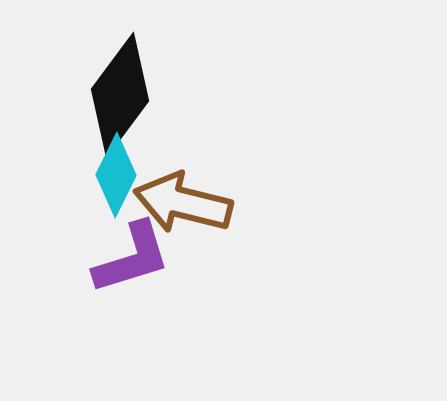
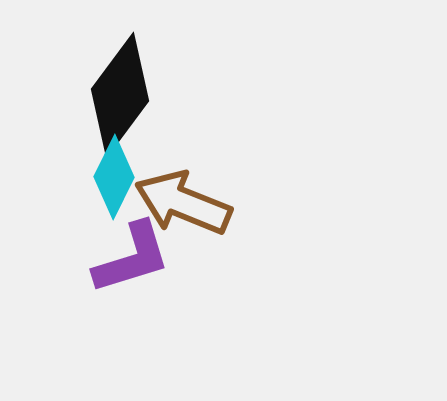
cyan diamond: moved 2 px left, 2 px down
brown arrow: rotated 8 degrees clockwise
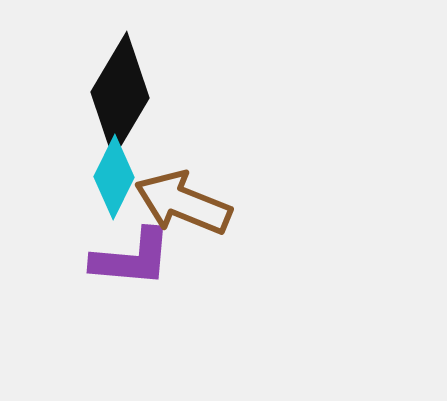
black diamond: rotated 6 degrees counterclockwise
purple L-shape: rotated 22 degrees clockwise
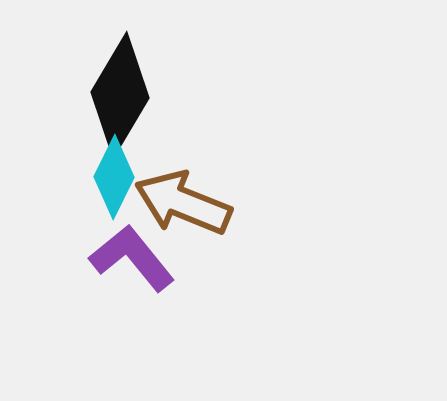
purple L-shape: rotated 134 degrees counterclockwise
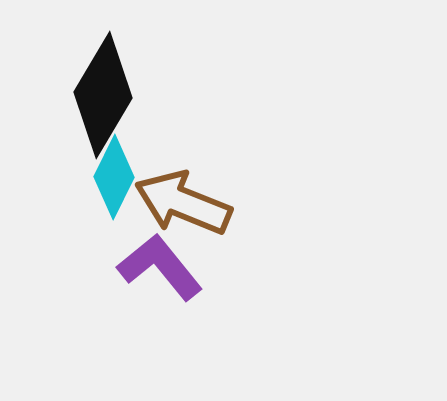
black diamond: moved 17 px left
purple L-shape: moved 28 px right, 9 px down
